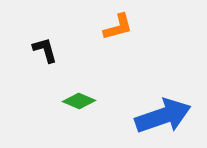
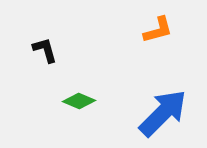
orange L-shape: moved 40 px right, 3 px down
blue arrow: moved 3 px up; rotated 26 degrees counterclockwise
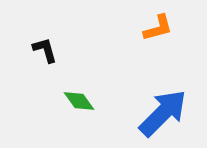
orange L-shape: moved 2 px up
green diamond: rotated 32 degrees clockwise
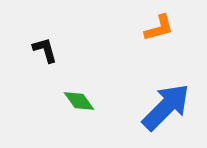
orange L-shape: moved 1 px right
blue arrow: moved 3 px right, 6 px up
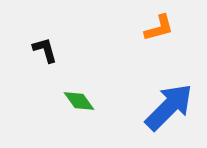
blue arrow: moved 3 px right
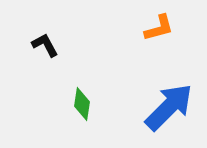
black L-shape: moved 5 px up; rotated 12 degrees counterclockwise
green diamond: moved 3 px right, 3 px down; rotated 44 degrees clockwise
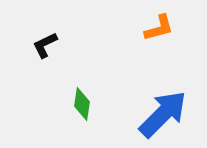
black L-shape: rotated 88 degrees counterclockwise
blue arrow: moved 6 px left, 7 px down
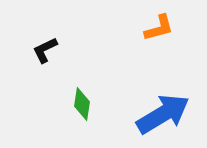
black L-shape: moved 5 px down
blue arrow: rotated 14 degrees clockwise
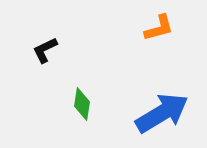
blue arrow: moved 1 px left, 1 px up
